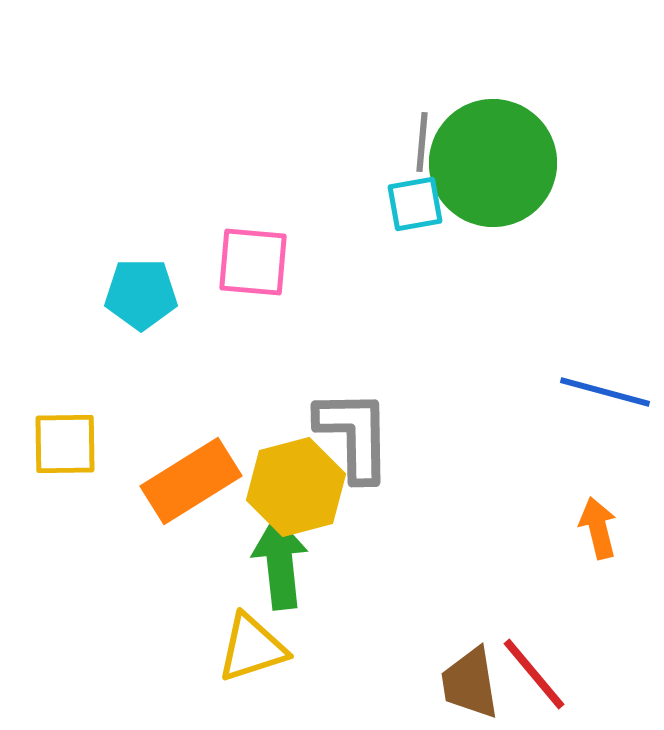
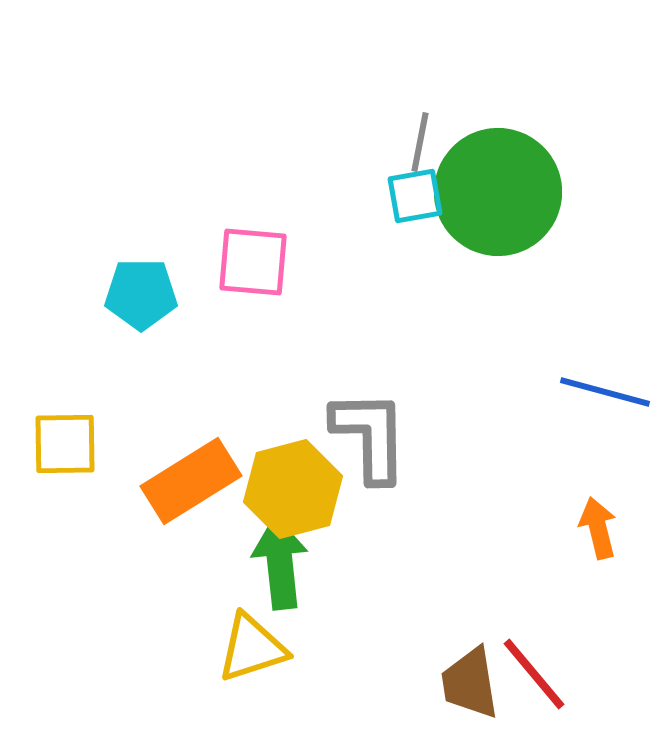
gray line: moved 2 px left; rotated 6 degrees clockwise
green circle: moved 5 px right, 29 px down
cyan square: moved 8 px up
gray L-shape: moved 16 px right, 1 px down
yellow hexagon: moved 3 px left, 2 px down
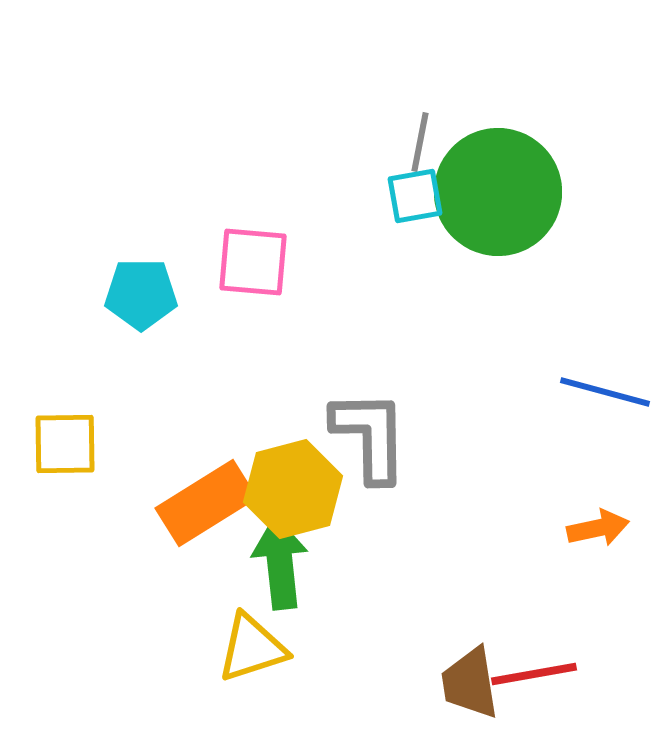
orange rectangle: moved 15 px right, 22 px down
orange arrow: rotated 92 degrees clockwise
red line: rotated 60 degrees counterclockwise
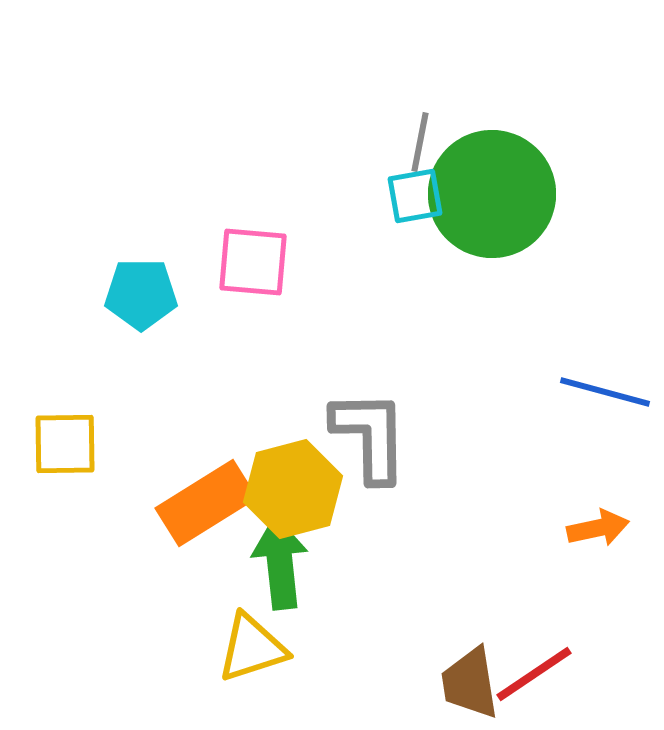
green circle: moved 6 px left, 2 px down
red line: rotated 24 degrees counterclockwise
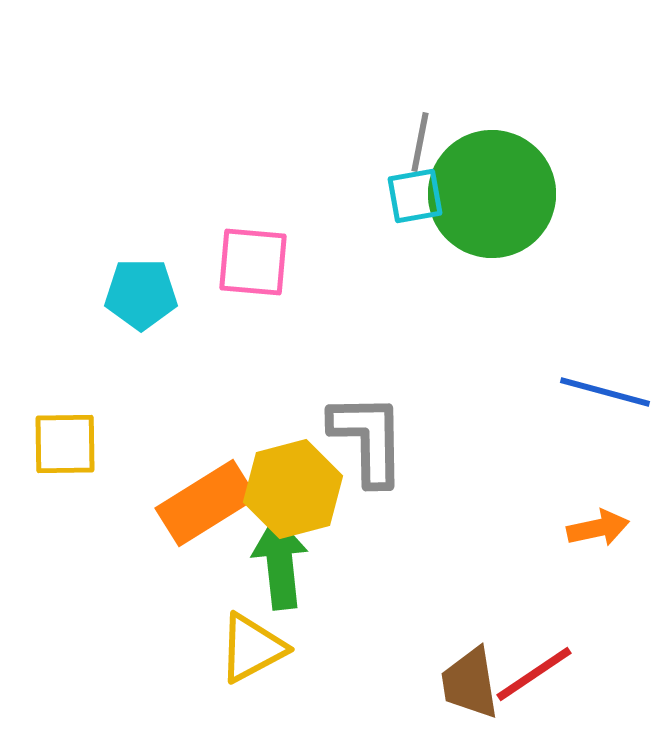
gray L-shape: moved 2 px left, 3 px down
yellow triangle: rotated 10 degrees counterclockwise
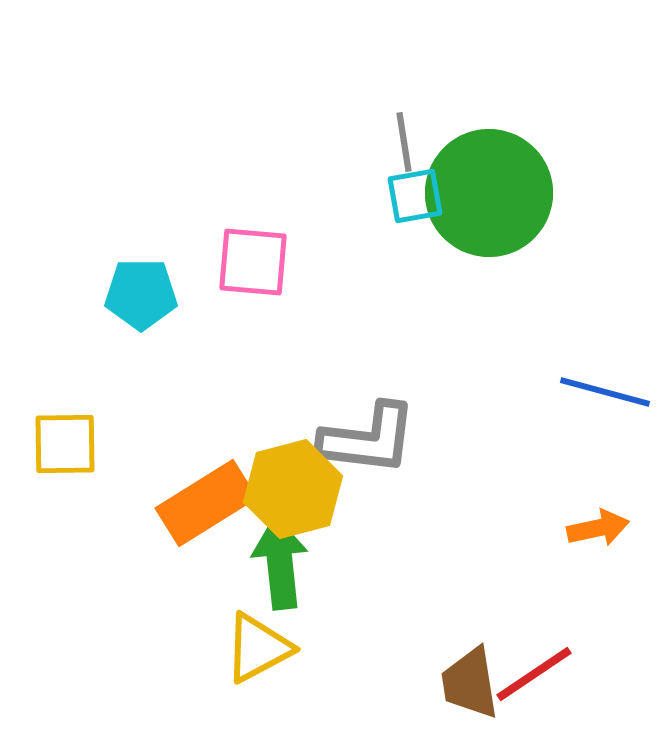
gray line: moved 16 px left; rotated 20 degrees counterclockwise
green circle: moved 3 px left, 1 px up
gray L-shape: rotated 98 degrees clockwise
yellow triangle: moved 6 px right
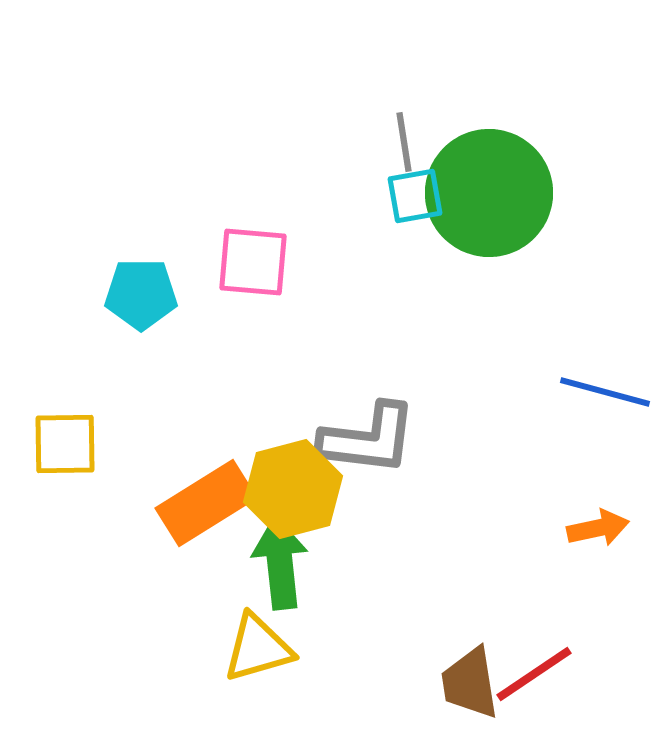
yellow triangle: rotated 12 degrees clockwise
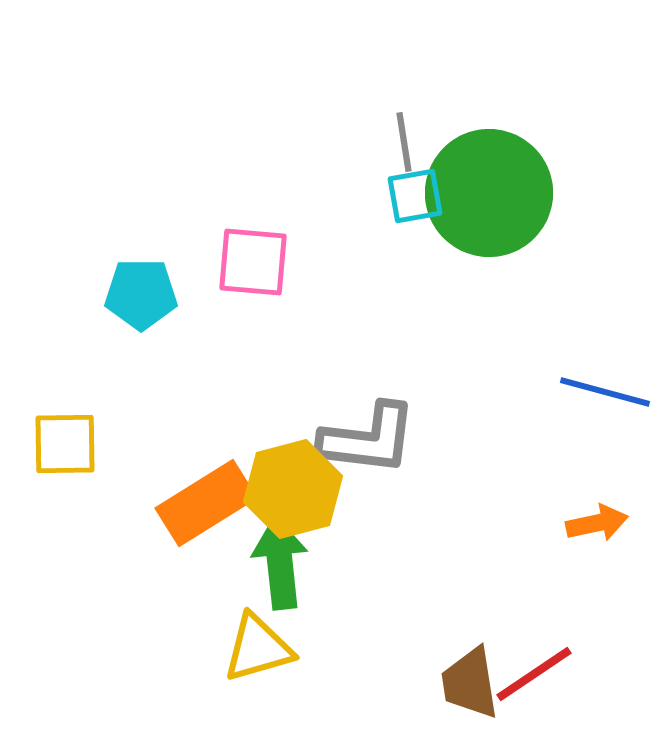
orange arrow: moved 1 px left, 5 px up
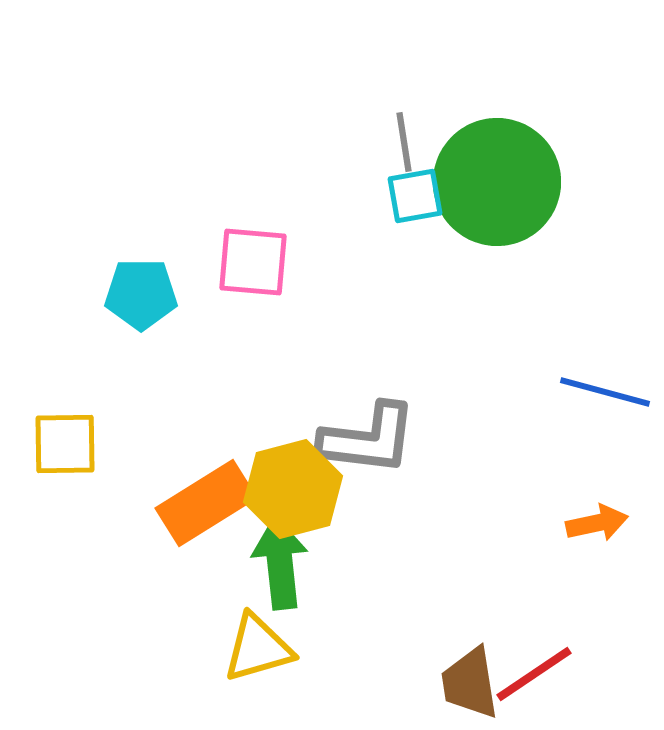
green circle: moved 8 px right, 11 px up
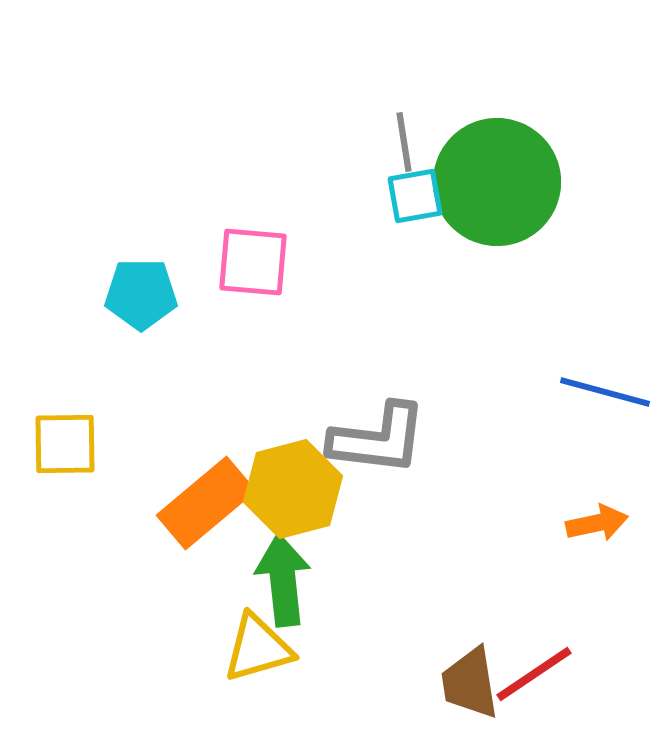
gray L-shape: moved 10 px right
orange rectangle: rotated 8 degrees counterclockwise
green arrow: moved 3 px right, 17 px down
